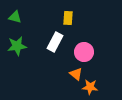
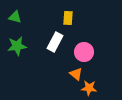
orange star: moved 1 px left, 1 px down
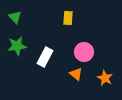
green triangle: rotated 32 degrees clockwise
white rectangle: moved 10 px left, 15 px down
orange star: moved 16 px right, 10 px up; rotated 21 degrees clockwise
